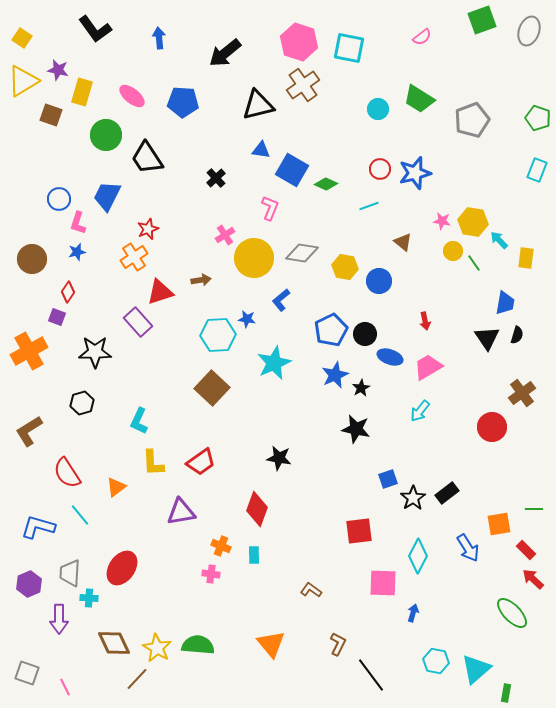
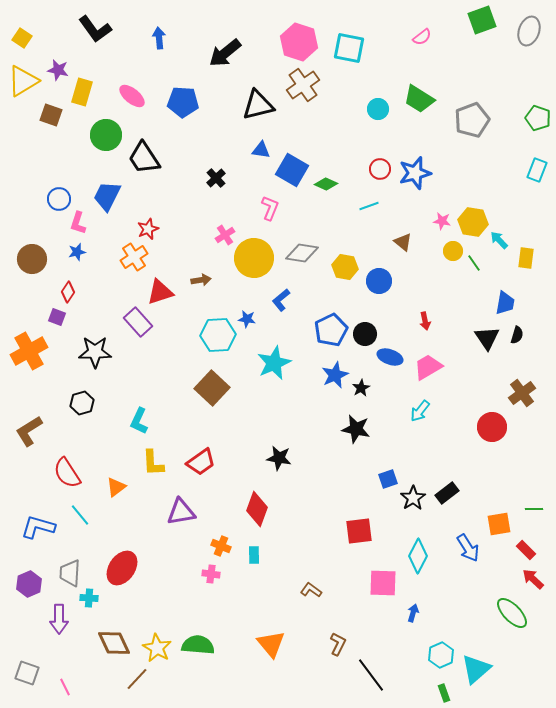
black trapezoid at (147, 158): moved 3 px left
cyan hexagon at (436, 661): moved 5 px right, 6 px up; rotated 25 degrees clockwise
green rectangle at (506, 693): moved 62 px left; rotated 30 degrees counterclockwise
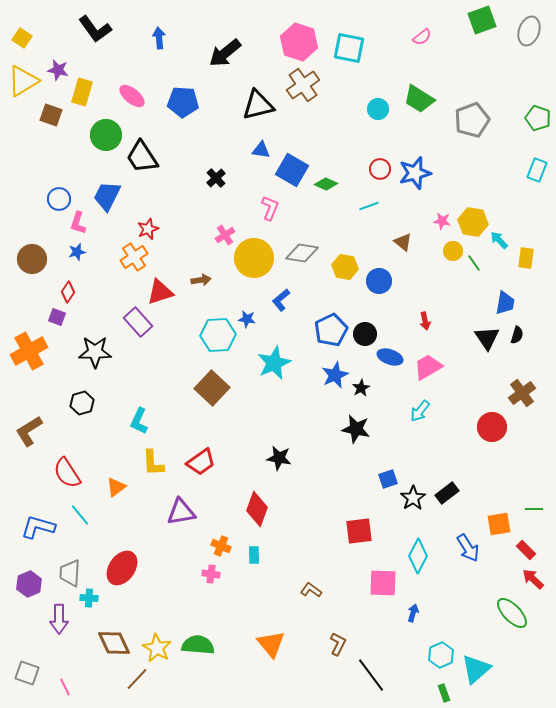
black trapezoid at (144, 158): moved 2 px left, 1 px up
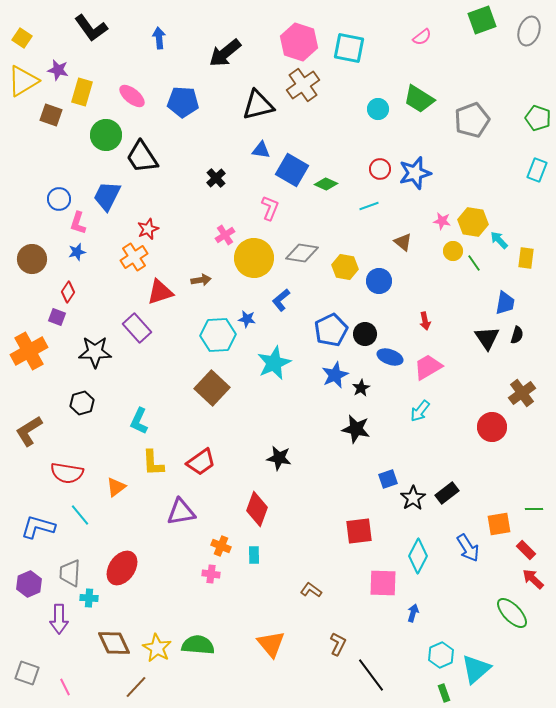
black L-shape at (95, 29): moved 4 px left, 1 px up
purple rectangle at (138, 322): moved 1 px left, 6 px down
red semicircle at (67, 473): rotated 48 degrees counterclockwise
brown line at (137, 679): moved 1 px left, 8 px down
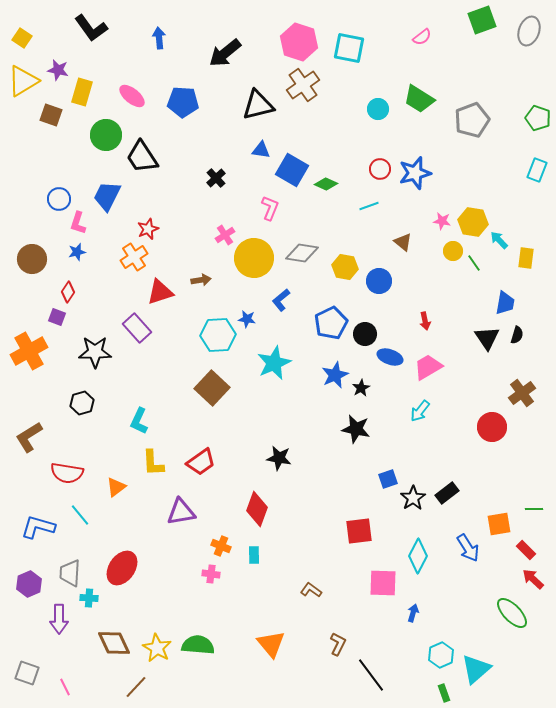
blue pentagon at (331, 330): moved 7 px up
brown L-shape at (29, 431): moved 6 px down
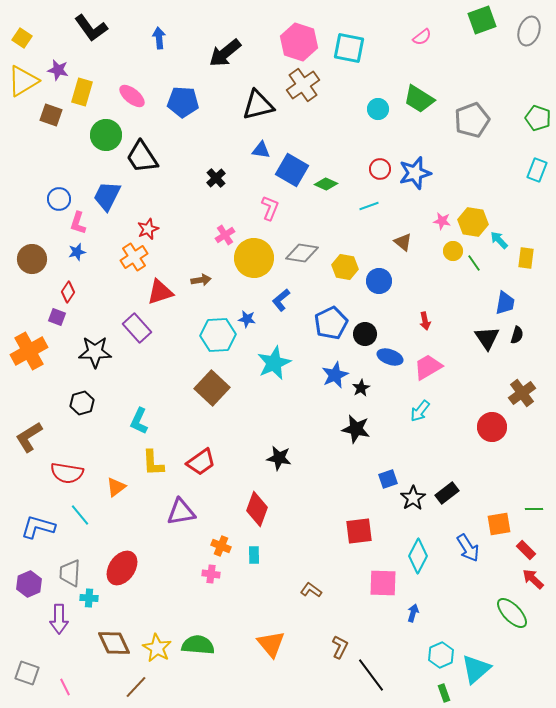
brown L-shape at (338, 644): moved 2 px right, 3 px down
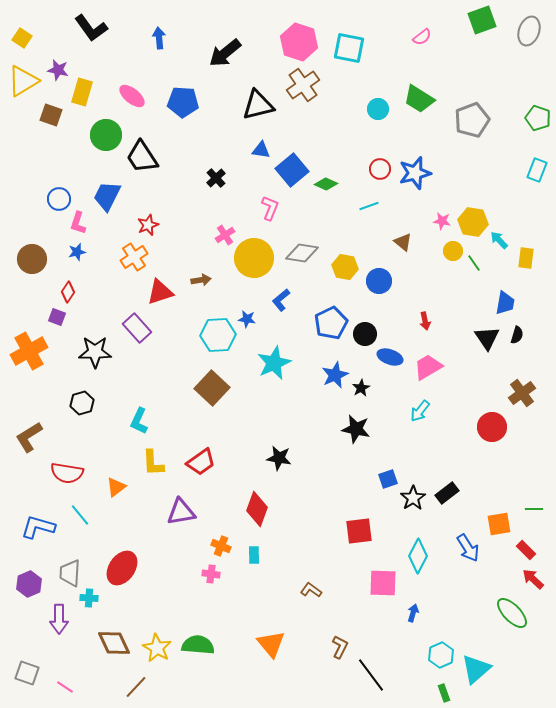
blue square at (292, 170): rotated 20 degrees clockwise
red star at (148, 229): moved 4 px up
pink line at (65, 687): rotated 30 degrees counterclockwise
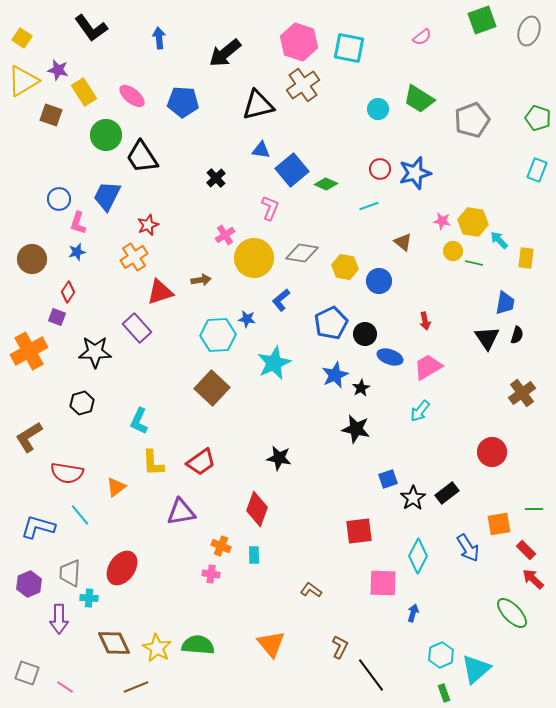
yellow rectangle at (82, 92): moved 2 px right; rotated 48 degrees counterclockwise
green line at (474, 263): rotated 42 degrees counterclockwise
red circle at (492, 427): moved 25 px down
brown line at (136, 687): rotated 25 degrees clockwise
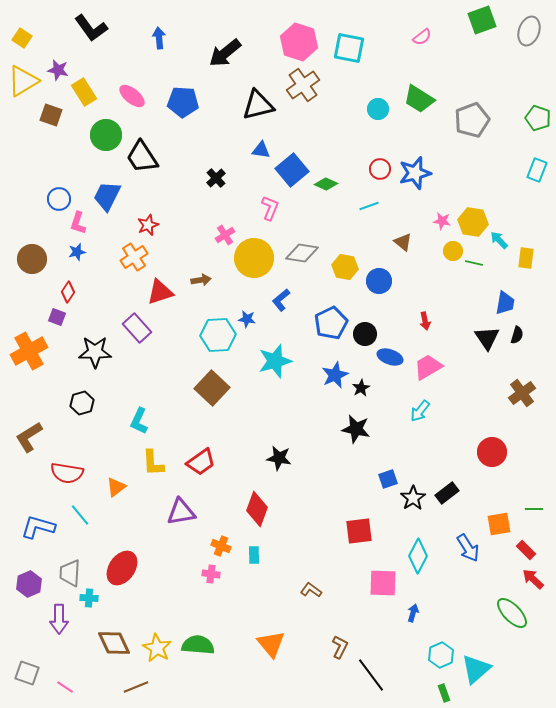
cyan star at (274, 363): moved 1 px right, 2 px up; rotated 8 degrees clockwise
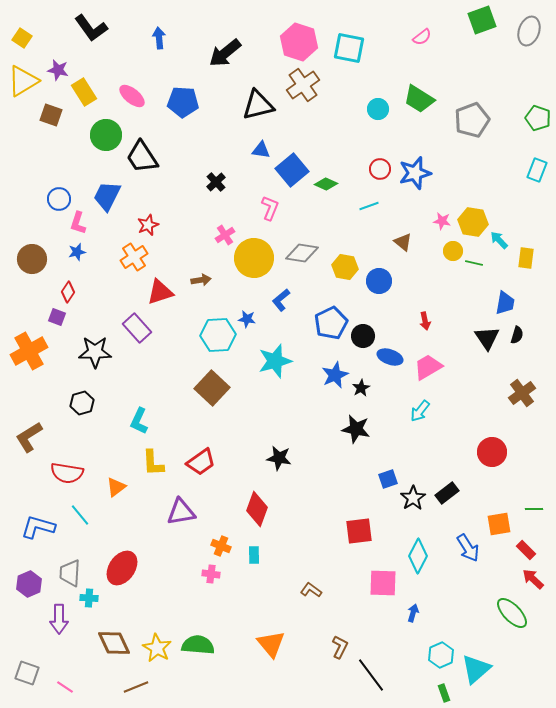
black cross at (216, 178): moved 4 px down
black circle at (365, 334): moved 2 px left, 2 px down
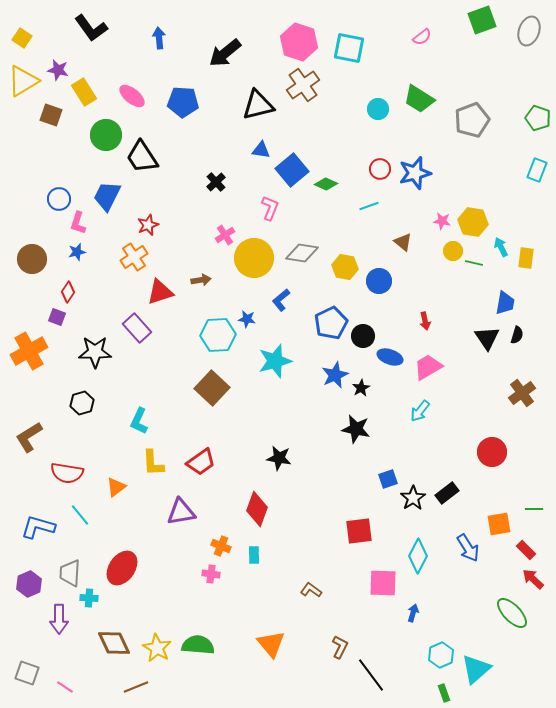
cyan arrow at (499, 240): moved 2 px right, 7 px down; rotated 18 degrees clockwise
